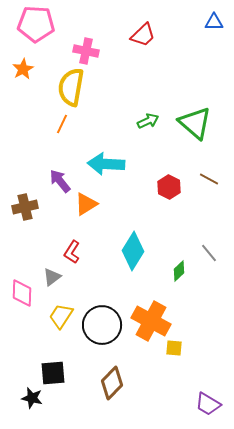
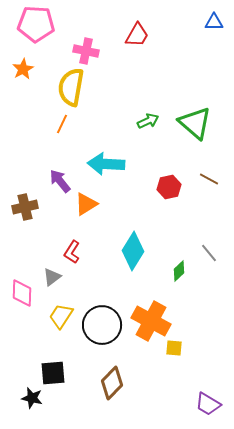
red trapezoid: moved 6 px left; rotated 16 degrees counterclockwise
red hexagon: rotated 20 degrees clockwise
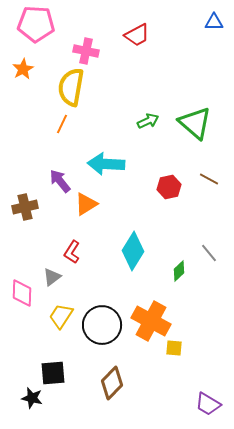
red trapezoid: rotated 32 degrees clockwise
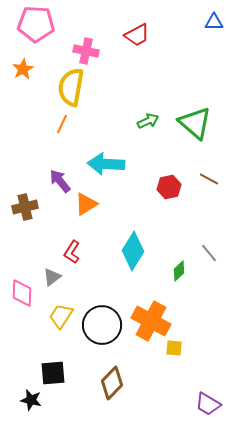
black star: moved 1 px left, 2 px down
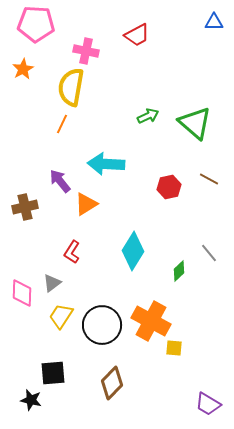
green arrow: moved 5 px up
gray triangle: moved 6 px down
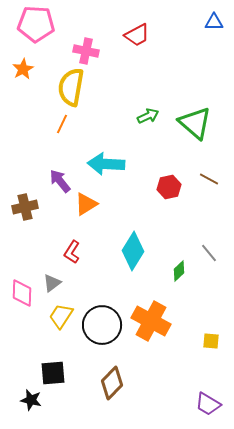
yellow square: moved 37 px right, 7 px up
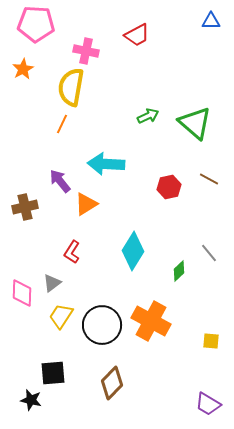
blue triangle: moved 3 px left, 1 px up
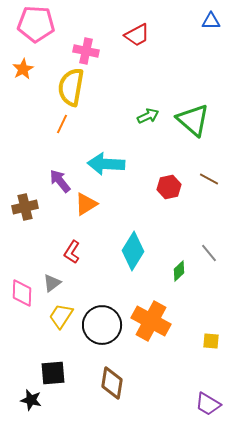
green triangle: moved 2 px left, 3 px up
brown diamond: rotated 36 degrees counterclockwise
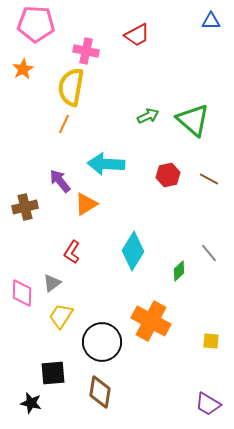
orange line: moved 2 px right
red hexagon: moved 1 px left, 12 px up
black circle: moved 17 px down
brown diamond: moved 12 px left, 9 px down
black star: moved 3 px down
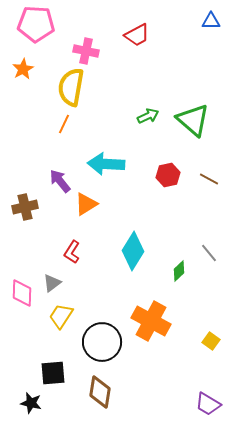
yellow square: rotated 30 degrees clockwise
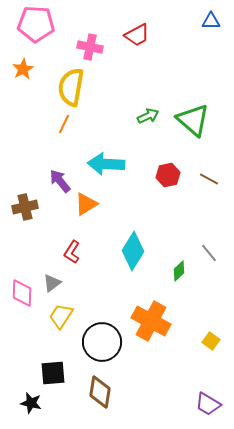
pink cross: moved 4 px right, 4 px up
